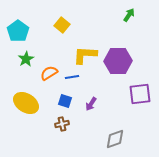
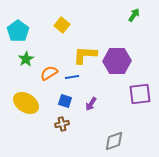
green arrow: moved 5 px right
purple hexagon: moved 1 px left
gray diamond: moved 1 px left, 2 px down
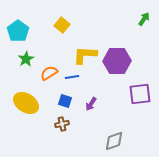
green arrow: moved 10 px right, 4 px down
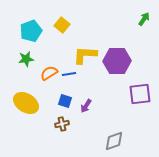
cyan pentagon: moved 13 px right; rotated 15 degrees clockwise
green star: rotated 21 degrees clockwise
blue line: moved 3 px left, 3 px up
purple arrow: moved 5 px left, 2 px down
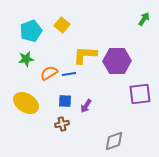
blue square: rotated 16 degrees counterclockwise
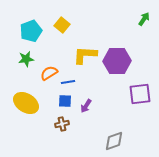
blue line: moved 1 px left, 8 px down
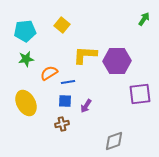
cyan pentagon: moved 6 px left; rotated 15 degrees clockwise
yellow ellipse: rotated 30 degrees clockwise
